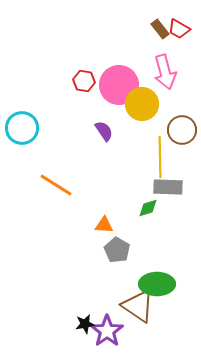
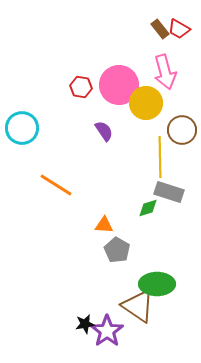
red hexagon: moved 3 px left, 6 px down
yellow circle: moved 4 px right, 1 px up
gray rectangle: moved 1 px right, 5 px down; rotated 16 degrees clockwise
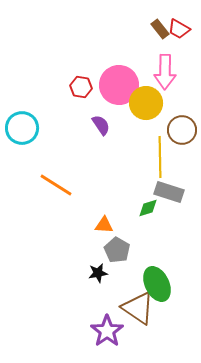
pink arrow: rotated 16 degrees clockwise
purple semicircle: moved 3 px left, 6 px up
green ellipse: rotated 64 degrees clockwise
brown triangle: moved 2 px down
black star: moved 13 px right, 51 px up
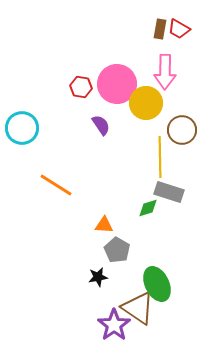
brown rectangle: rotated 48 degrees clockwise
pink circle: moved 2 px left, 1 px up
black star: moved 4 px down
purple star: moved 7 px right, 6 px up
